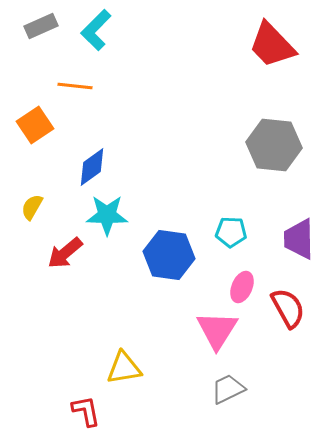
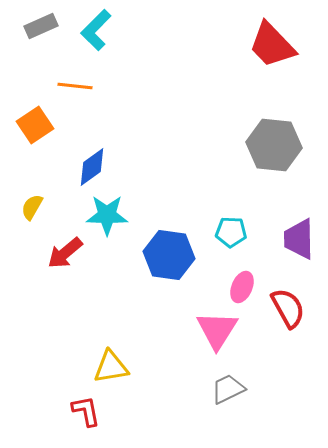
yellow triangle: moved 13 px left, 1 px up
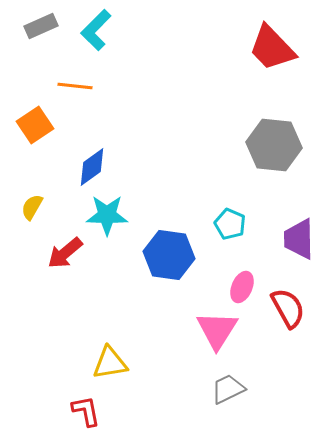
red trapezoid: moved 3 px down
cyan pentagon: moved 1 px left, 8 px up; rotated 20 degrees clockwise
yellow triangle: moved 1 px left, 4 px up
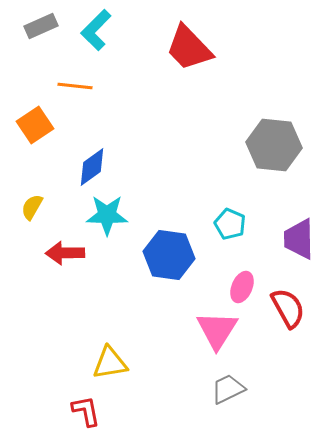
red trapezoid: moved 83 px left
red arrow: rotated 39 degrees clockwise
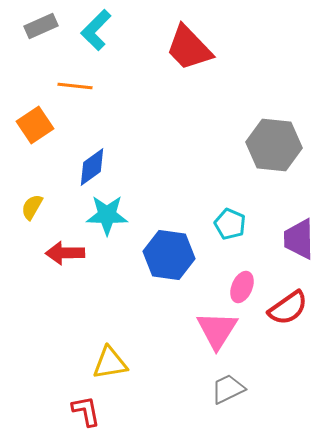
red semicircle: rotated 84 degrees clockwise
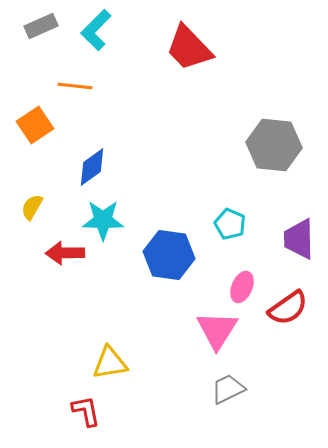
cyan star: moved 4 px left, 5 px down
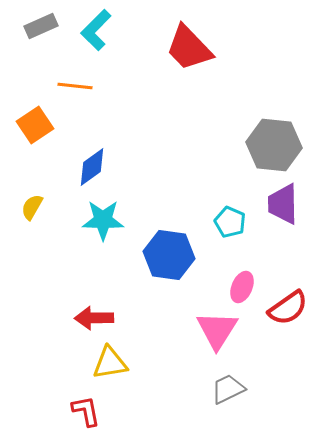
cyan pentagon: moved 2 px up
purple trapezoid: moved 16 px left, 35 px up
red arrow: moved 29 px right, 65 px down
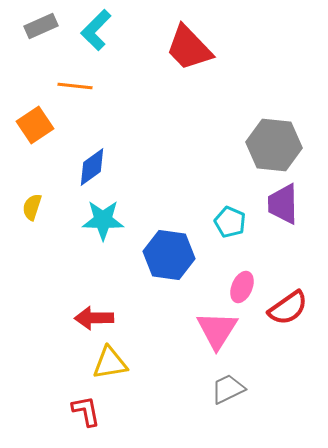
yellow semicircle: rotated 12 degrees counterclockwise
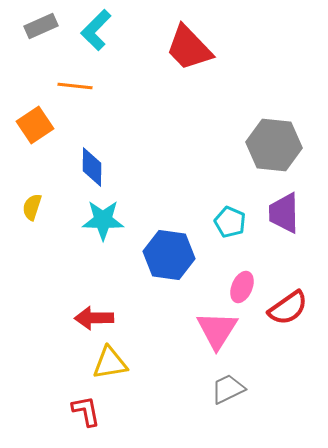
blue diamond: rotated 54 degrees counterclockwise
purple trapezoid: moved 1 px right, 9 px down
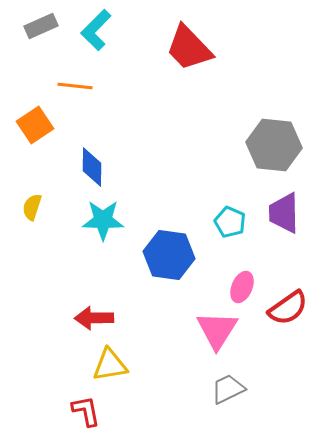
yellow triangle: moved 2 px down
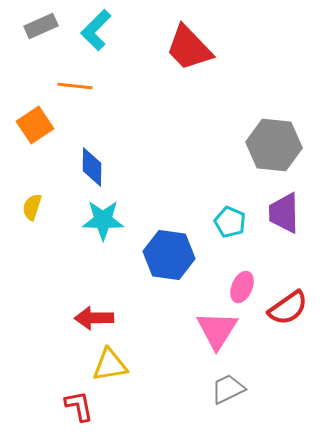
red L-shape: moved 7 px left, 5 px up
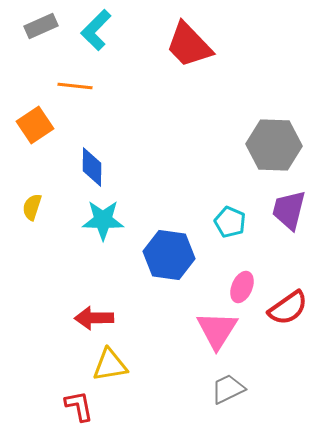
red trapezoid: moved 3 px up
gray hexagon: rotated 4 degrees counterclockwise
purple trapezoid: moved 5 px right, 3 px up; rotated 15 degrees clockwise
